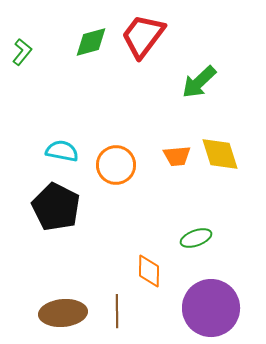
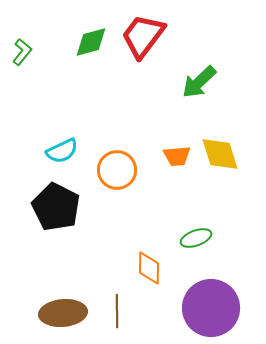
cyan semicircle: rotated 144 degrees clockwise
orange circle: moved 1 px right, 5 px down
orange diamond: moved 3 px up
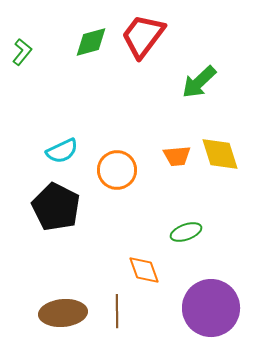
green ellipse: moved 10 px left, 6 px up
orange diamond: moved 5 px left, 2 px down; rotated 20 degrees counterclockwise
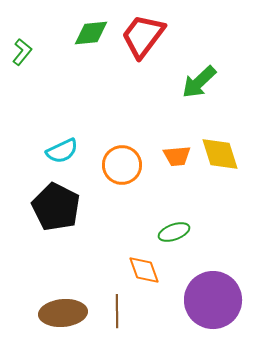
green diamond: moved 9 px up; rotated 9 degrees clockwise
orange circle: moved 5 px right, 5 px up
green ellipse: moved 12 px left
purple circle: moved 2 px right, 8 px up
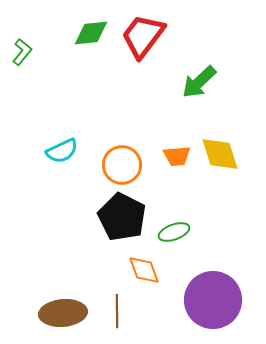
black pentagon: moved 66 px right, 10 px down
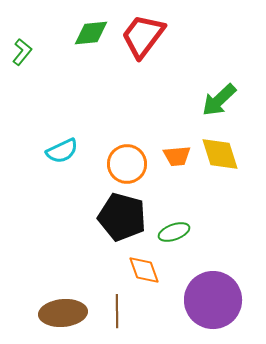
green arrow: moved 20 px right, 18 px down
orange circle: moved 5 px right, 1 px up
black pentagon: rotated 12 degrees counterclockwise
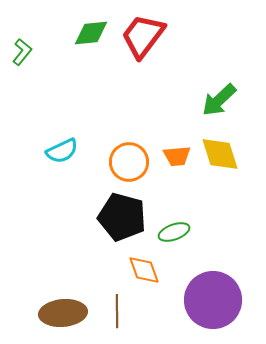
orange circle: moved 2 px right, 2 px up
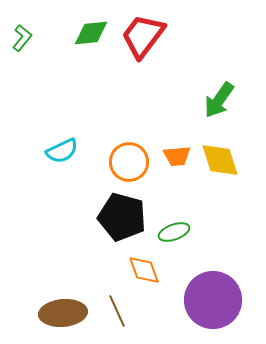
green L-shape: moved 14 px up
green arrow: rotated 12 degrees counterclockwise
yellow diamond: moved 6 px down
brown line: rotated 24 degrees counterclockwise
